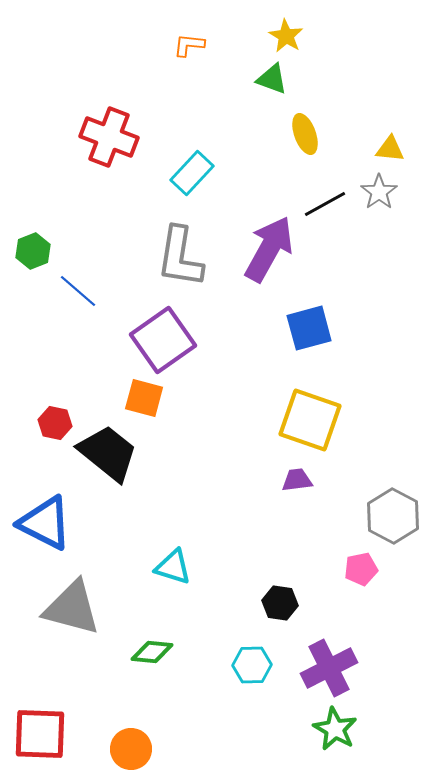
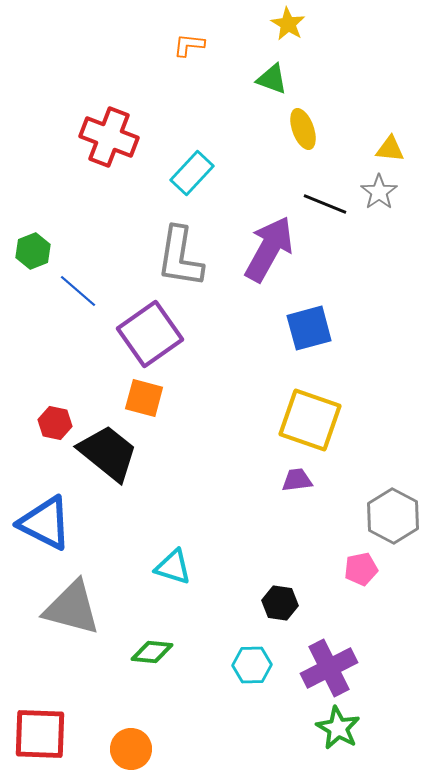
yellow star: moved 2 px right, 12 px up
yellow ellipse: moved 2 px left, 5 px up
black line: rotated 51 degrees clockwise
purple square: moved 13 px left, 6 px up
green star: moved 3 px right, 1 px up
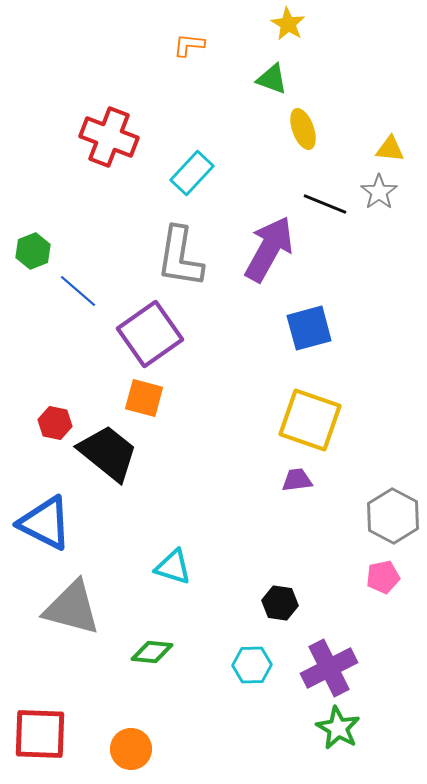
pink pentagon: moved 22 px right, 8 px down
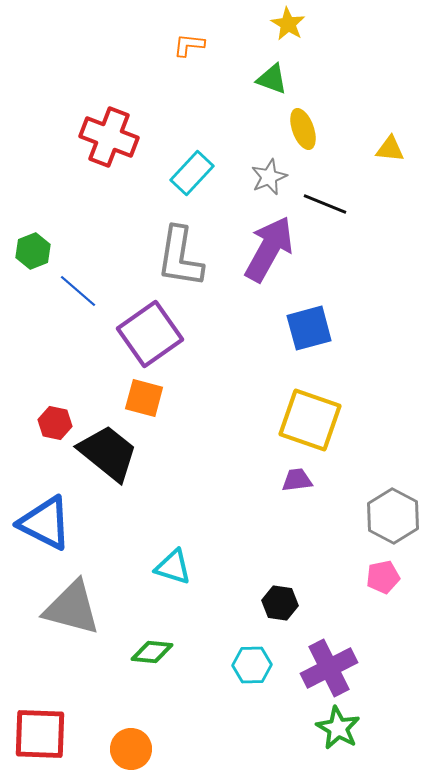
gray star: moved 110 px left, 15 px up; rotated 12 degrees clockwise
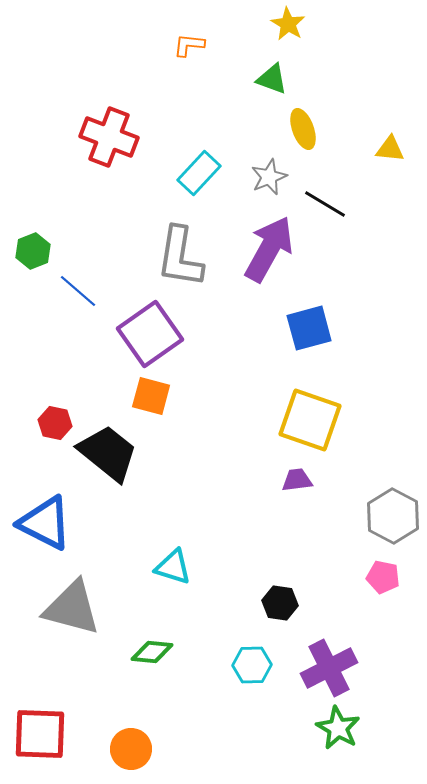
cyan rectangle: moved 7 px right
black line: rotated 9 degrees clockwise
orange square: moved 7 px right, 2 px up
pink pentagon: rotated 24 degrees clockwise
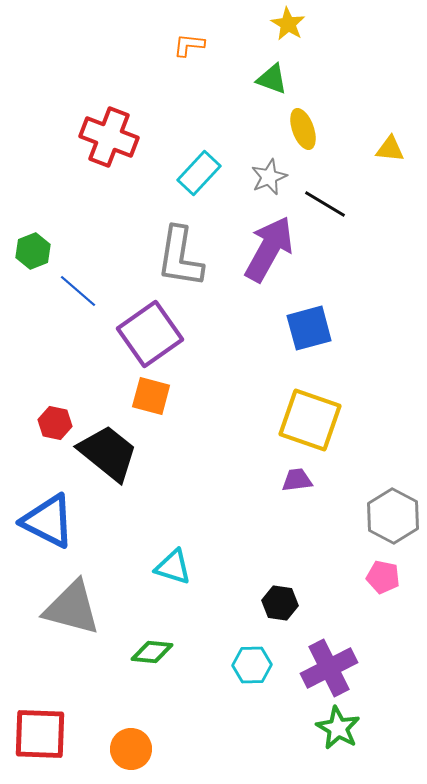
blue triangle: moved 3 px right, 2 px up
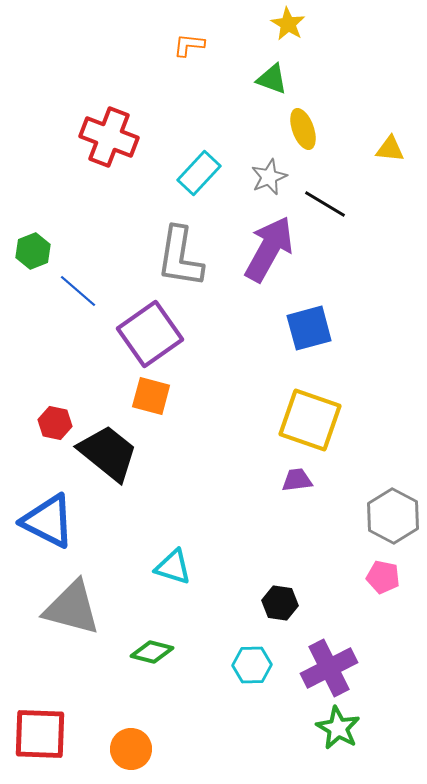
green diamond: rotated 9 degrees clockwise
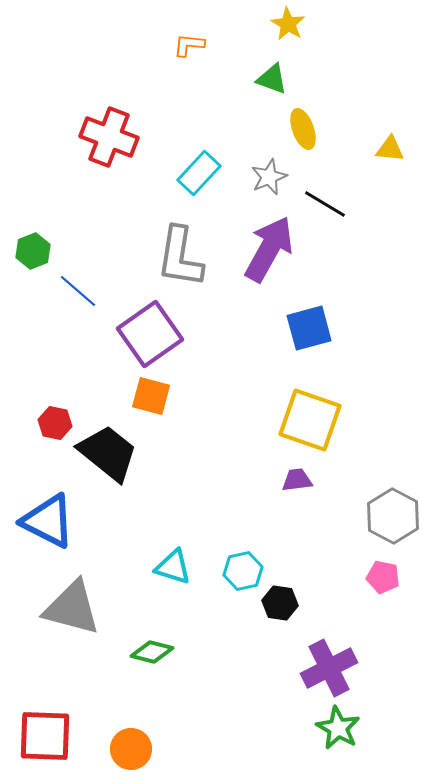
cyan hexagon: moved 9 px left, 94 px up; rotated 12 degrees counterclockwise
red square: moved 5 px right, 2 px down
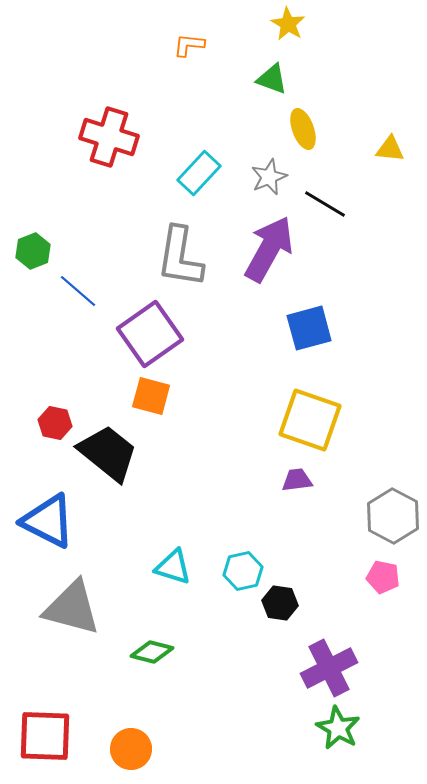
red cross: rotated 4 degrees counterclockwise
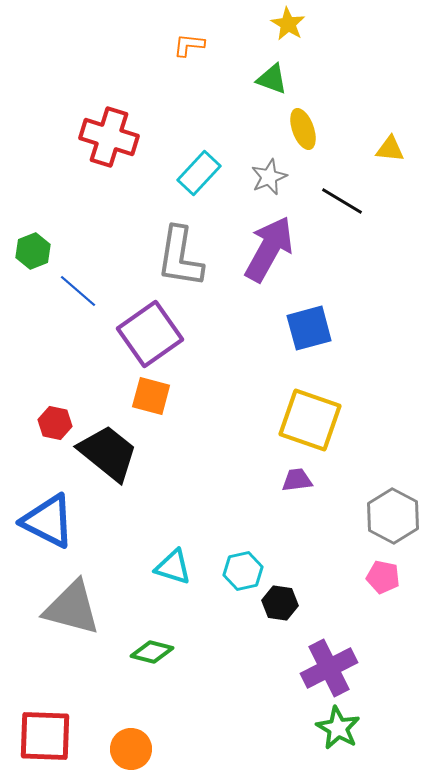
black line: moved 17 px right, 3 px up
